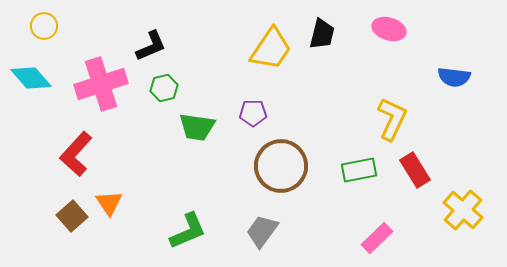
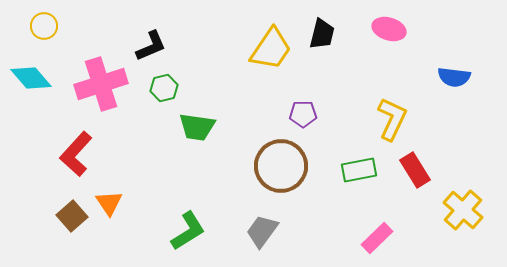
purple pentagon: moved 50 px right, 1 px down
green L-shape: rotated 9 degrees counterclockwise
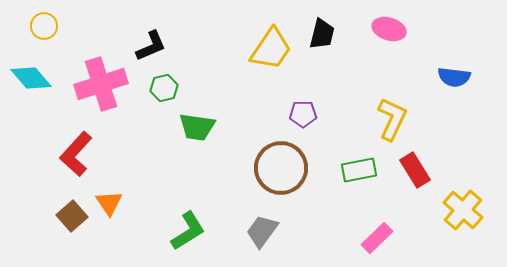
brown circle: moved 2 px down
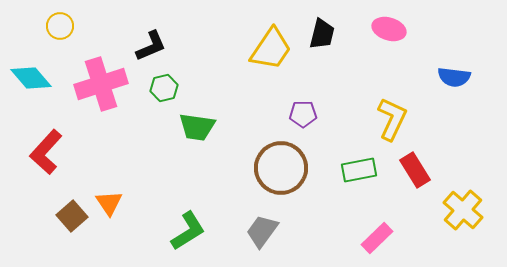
yellow circle: moved 16 px right
red L-shape: moved 30 px left, 2 px up
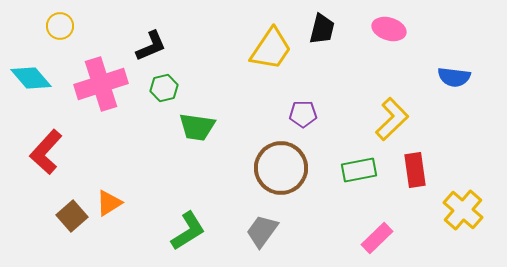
black trapezoid: moved 5 px up
yellow L-shape: rotated 21 degrees clockwise
red rectangle: rotated 24 degrees clockwise
orange triangle: rotated 32 degrees clockwise
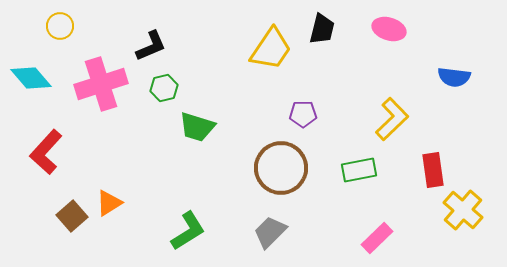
green trapezoid: rotated 9 degrees clockwise
red rectangle: moved 18 px right
gray trapezoid: moved 8 px right, 1 px down; rotated 9 degrees clockwise
